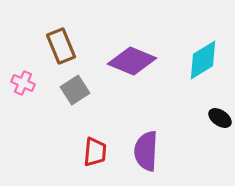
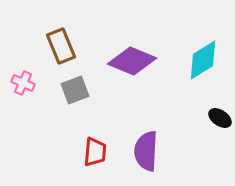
gray square: rotated 12 degrees clockwise
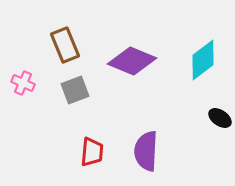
brown rectangle: moved 4 px right, 1 px up
cyan diamond: rotated 6 degrees counterclockwise
red trapezoid: moved 3 px left
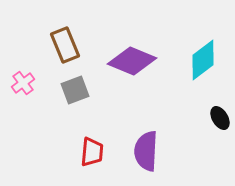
pink cross: rotated 30 degrees clockwise
black ellipse: rotated 25 degrees clockwise
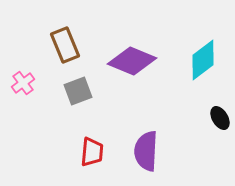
gray square: moved 3 px right, 1 px down
